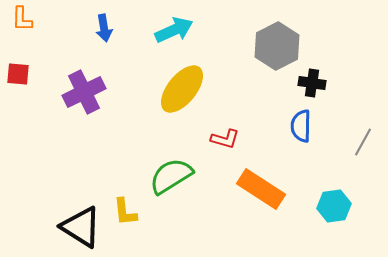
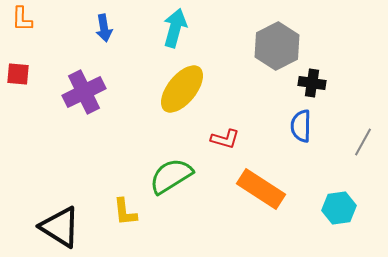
cyan arrow: moved 1 px right, 2 px up; rotated 51 degrees counterclockwise
cyan hexagon: moved 5 px right, 2 px down
black triangle: moved 21 px left
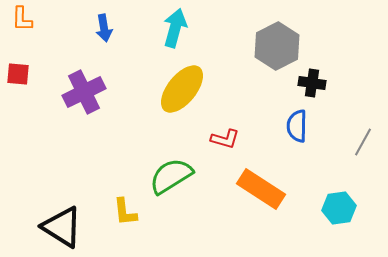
blue semicircle: moved 4 px left
black triangle: moved 2 px right
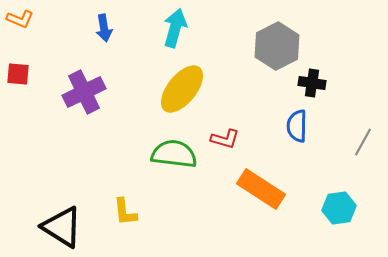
orange L-shape: moved 2 px left; rotated 68 degrees counterclockwise
green semicircle: moved 3 px right, 22 px up; rotated 39 degrees clockwise
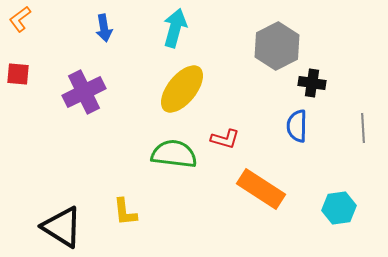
orange L-shape: rotated 120 degrees clockwise
gray line: moved 14 px up; rotated 32 degrees counterclockwise
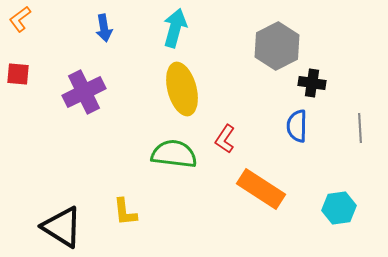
yellow ellipse: rotated 54 degrees counterclockwise
gray line: moved 3 px left
red L-shape: rotated 108 degrees clockwise
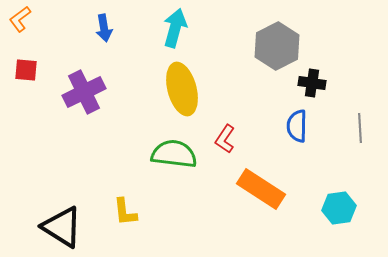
red square: moved 8 px right, 4 px up
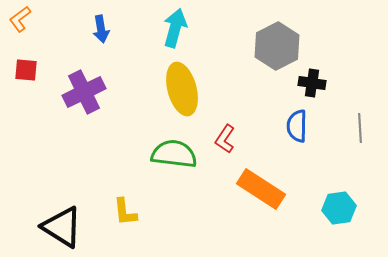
blue arrow: moved 3 px left, 1 px down
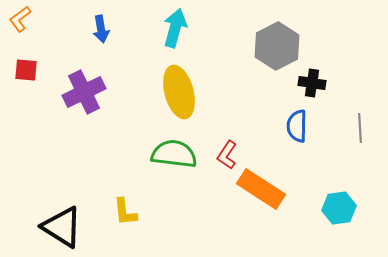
yellow ellipse: moved 3 px left, 3 px down
red L-shape: moved 2 px right, 16 px down
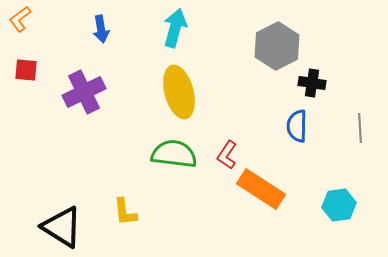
cyan hexagon: moved 3 px up
